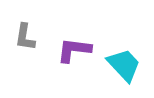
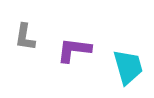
cyan trapezoid: moved 4 px right, 2 px down; rotated 27 degrees clockwise
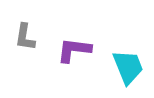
cyan trapezoid: rotated 6 degrees counterclockwise
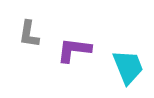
gray L-shape: moved 4 px right, 3 px up
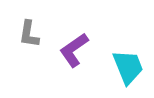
purple L-shape: rotated 42 degrees counterclockwise
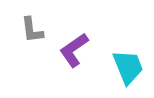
gray L-shape: moved 3 px right, 4 px up; rotated 16 degrees counterclockwise
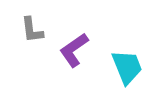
cyan trapezoid: moved 1 px left
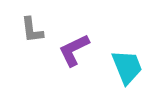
purple L-shape: rotated 9 degrees clockwise
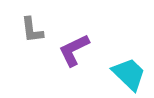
cyan trapezoid: moved 2 px right, 7 px down; rotated 24 degrees counterclockwise
